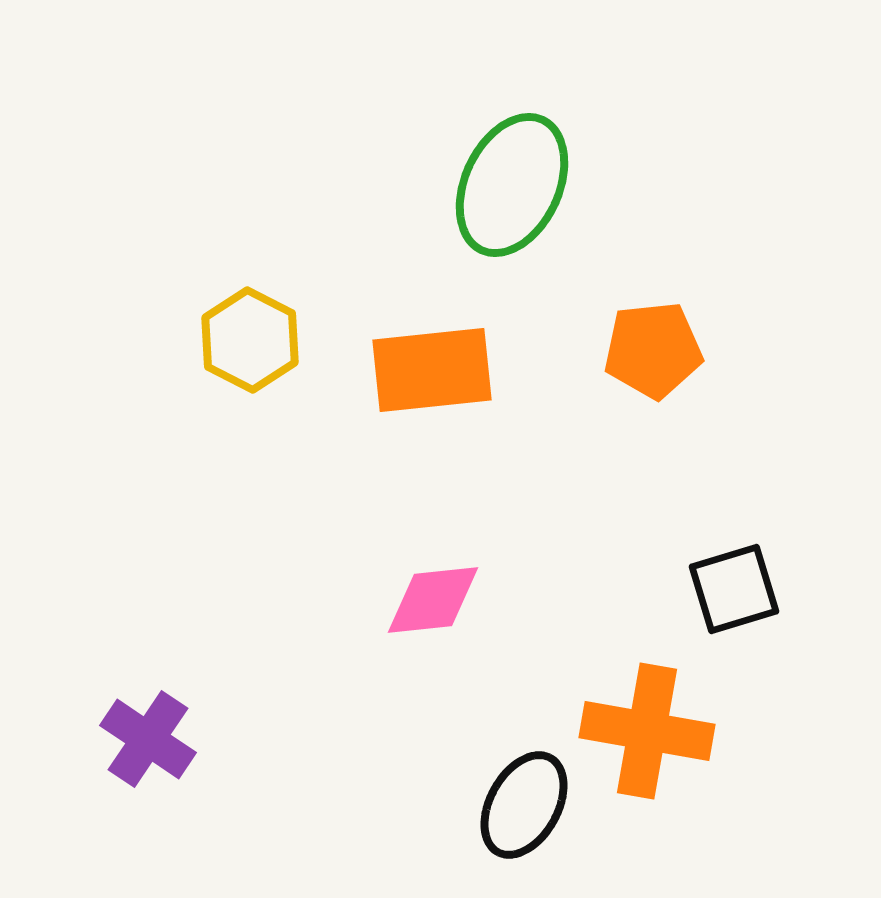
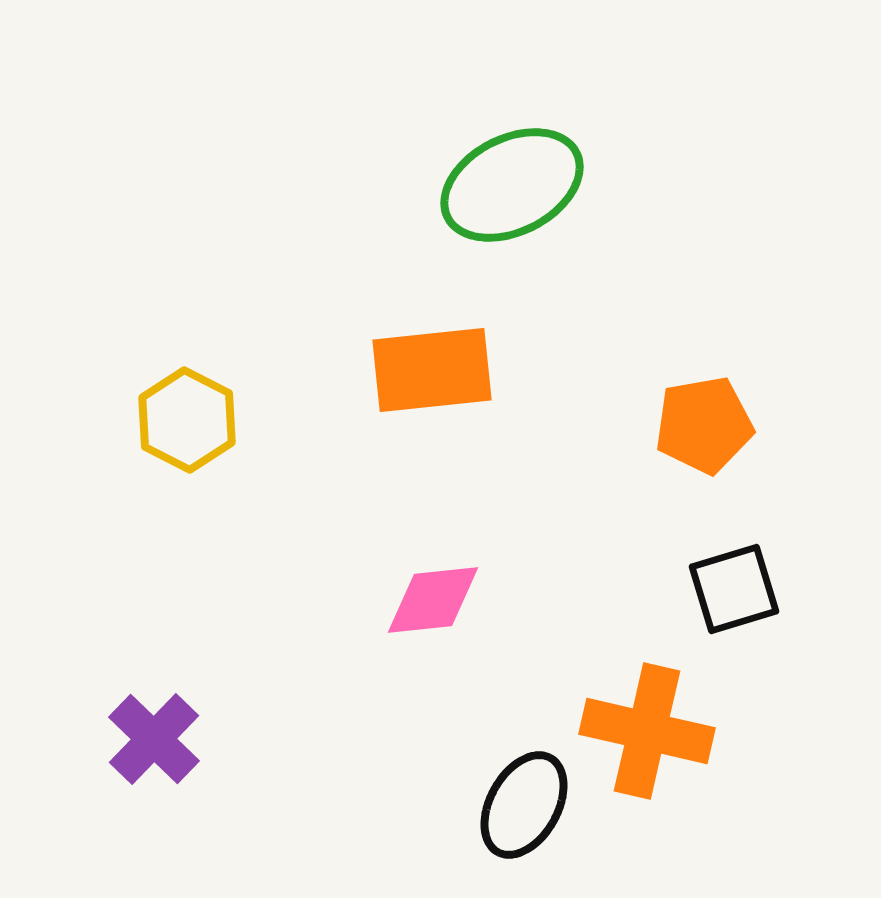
green ellipse: rotated 38 degrees clockwise
yellow hexagon: moved 63 px left, 80 px down
orange pentagon: moved 51 px right, 75 px down; rotated 4 degrees counterclockwise
orange cross: rotated 3 degrees clockwise
purple cross: moved 6 px right; rotated 10 degrees clockwise
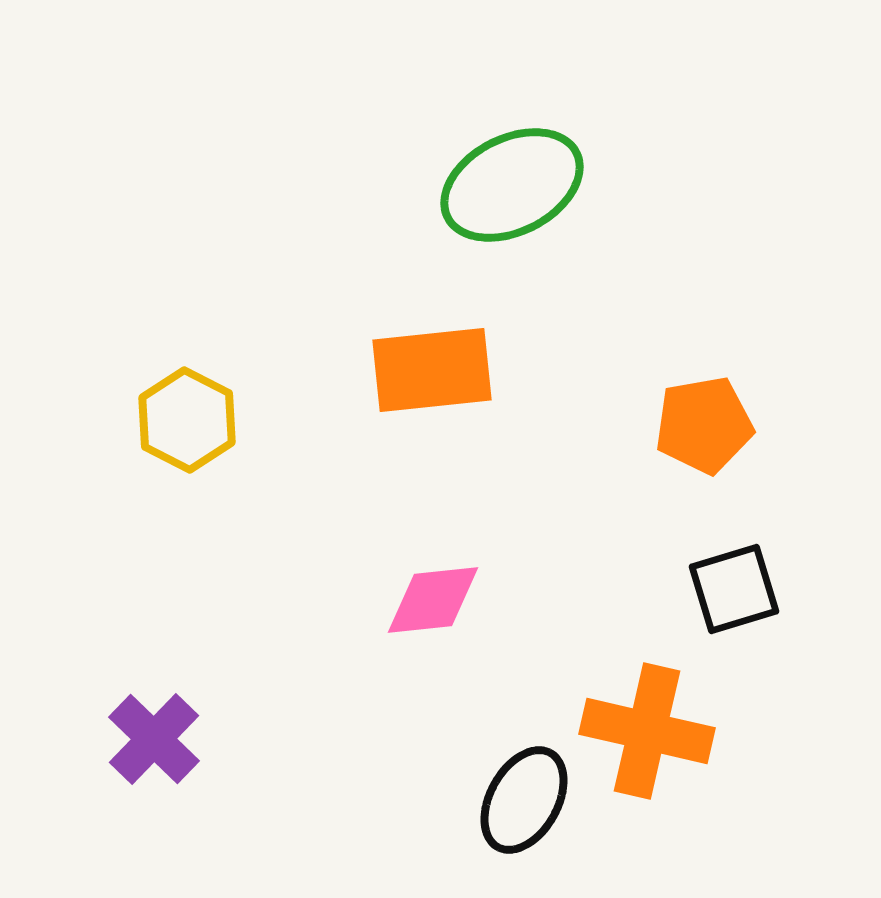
black ellipse: moved 5 px up
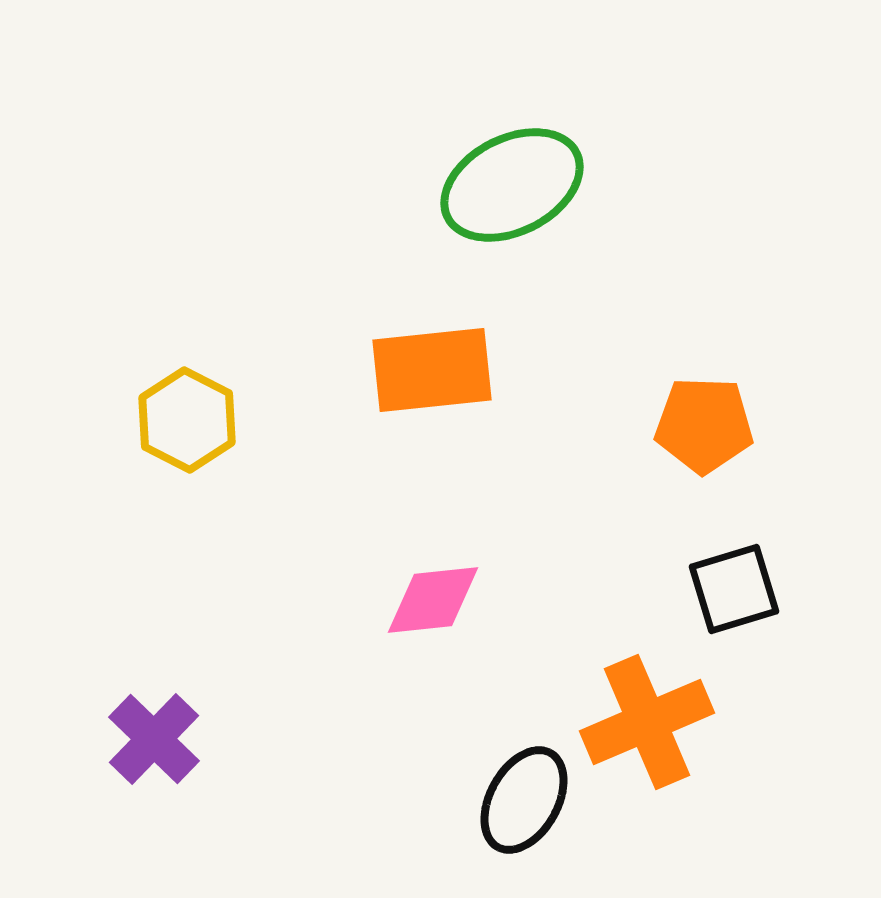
orange pentagon: rotated 12 degrees clockwise
orange cross: moved 9 px up; rotated 36 degrees counterclockwise
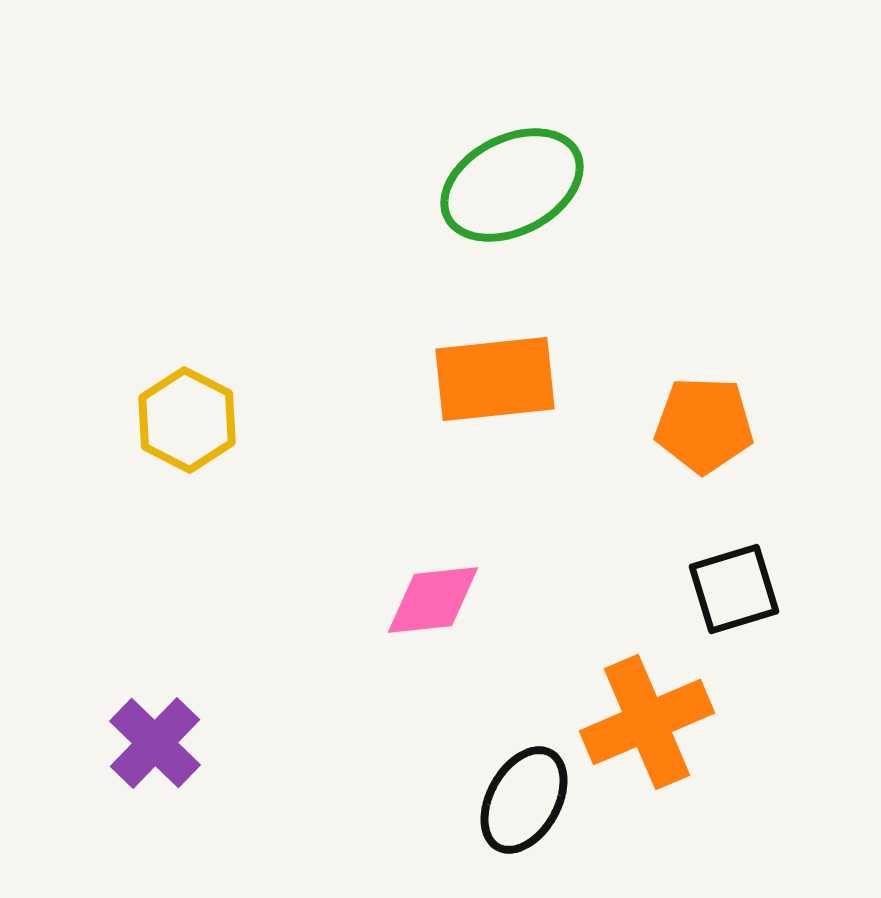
orange rectangle: moved 63 px right, 9 px down
purple cross: moved 1 px right, 4 px down
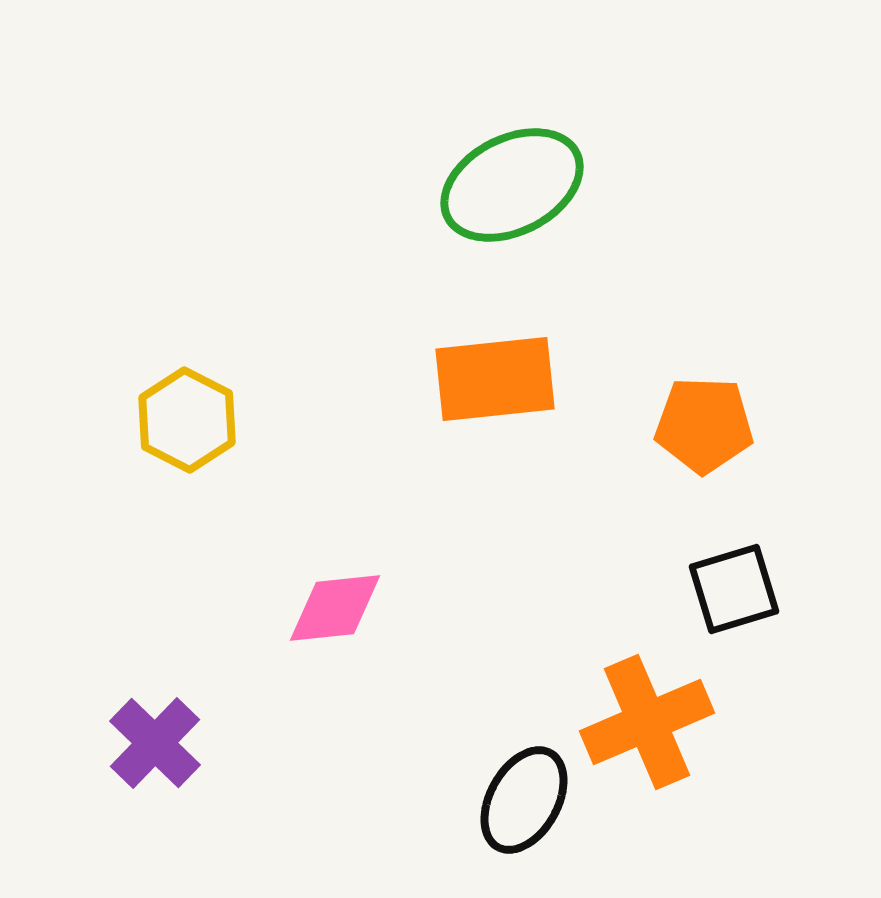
pink diamond: moved 98 px left, 8 px down
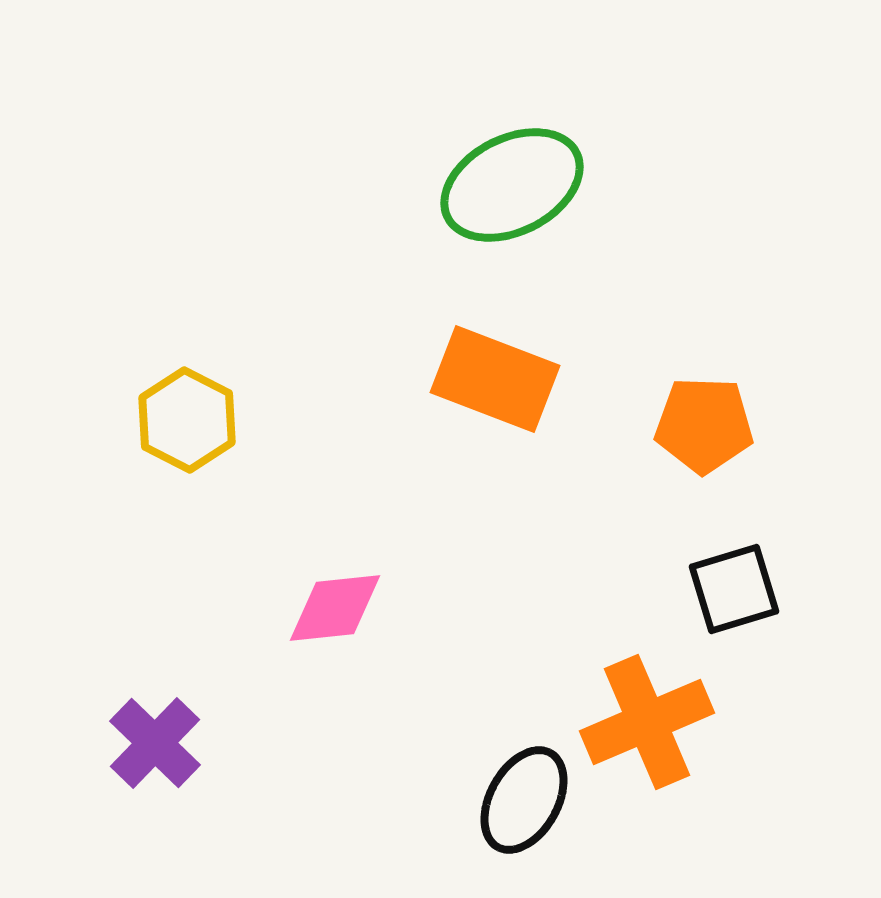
orange rectangle: rotated 27 degrees clockwise
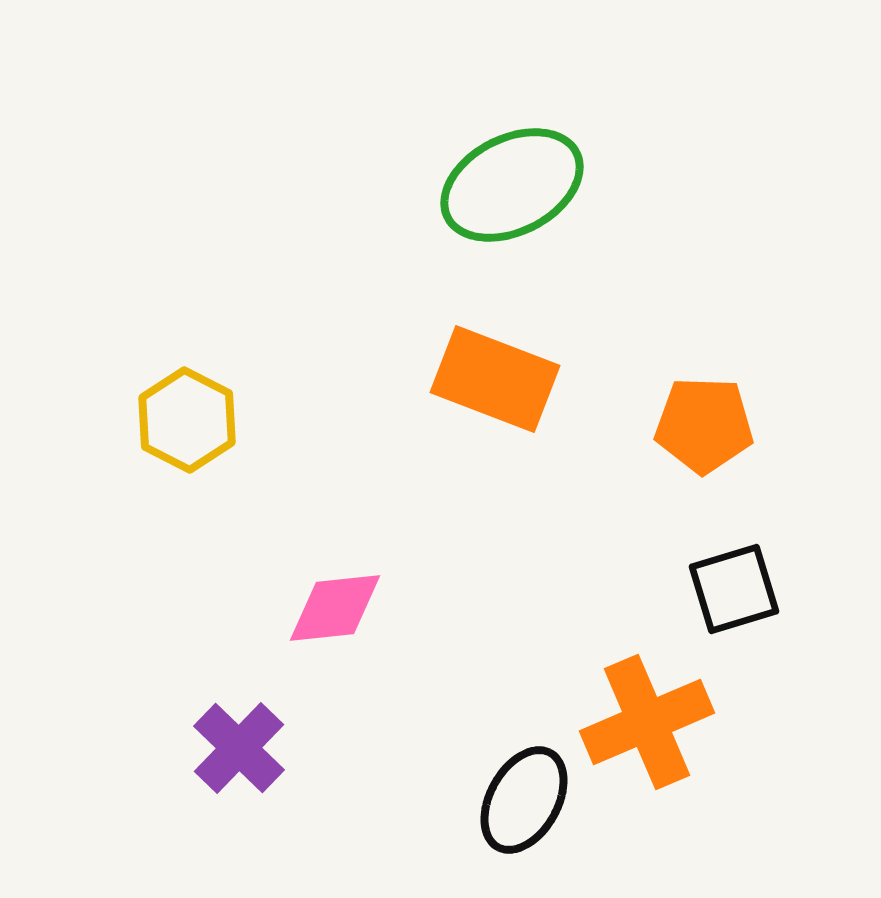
purple cross: moved 84 px right, 5 px down
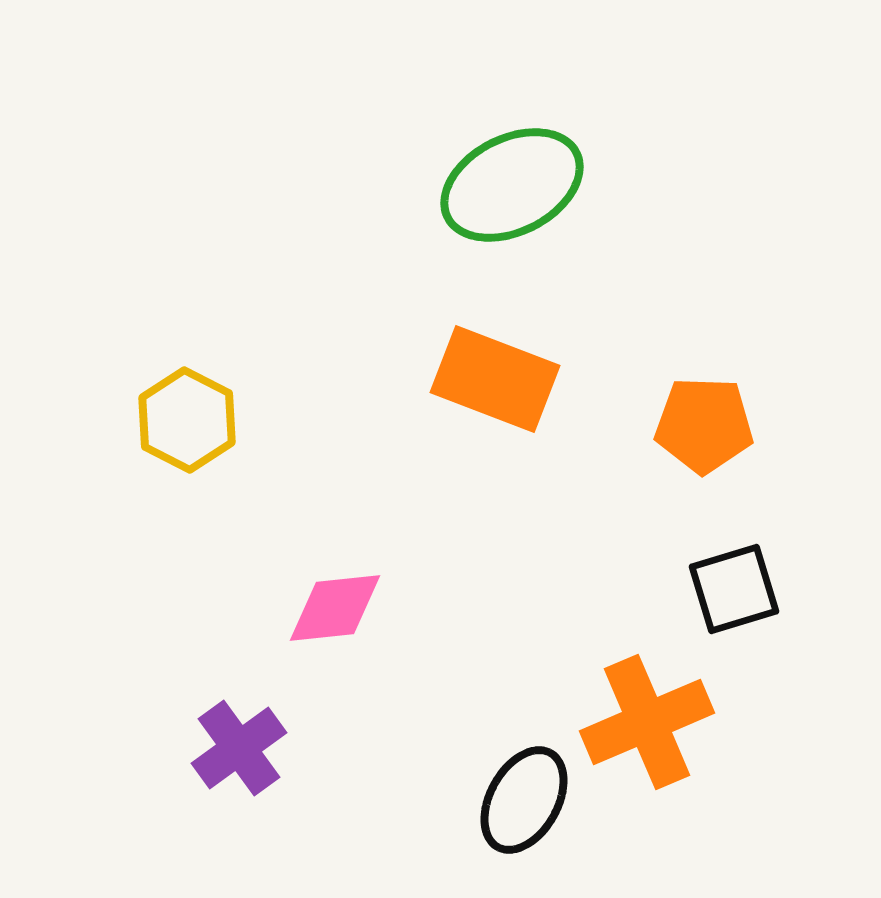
purple cross: rotated 10 degrees clockwise
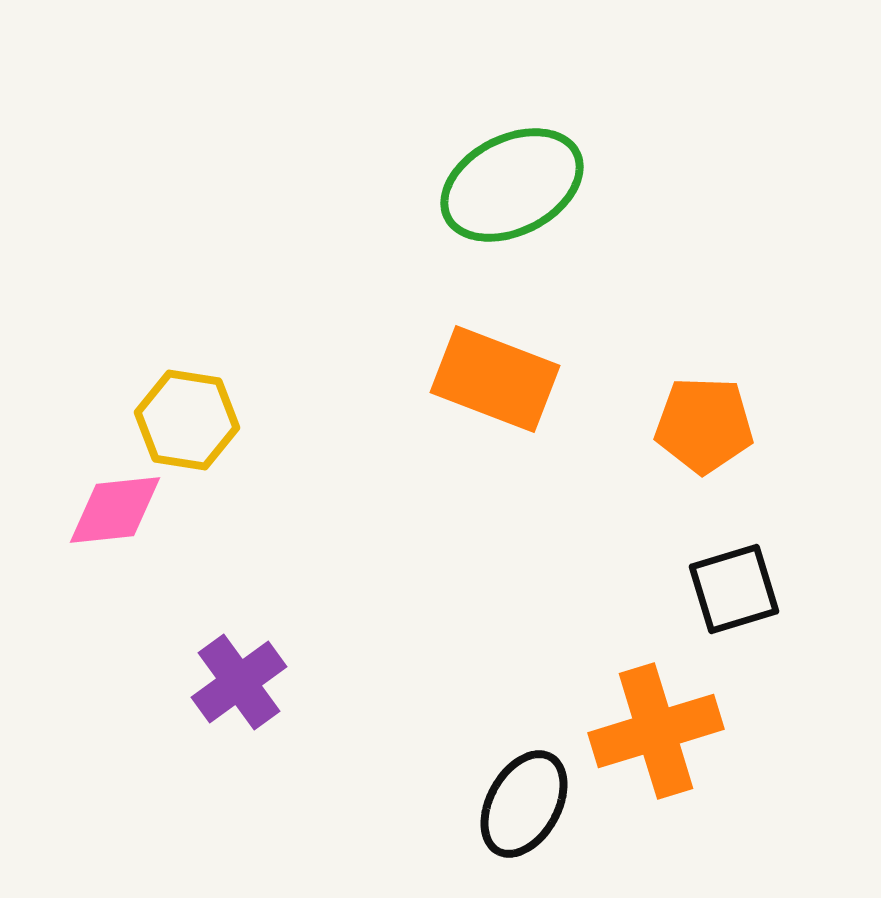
yellow hexagon: rotated 18 degrees counterclockwise
pink diamond: moved 220 px left, 98 px up
orange cross: moved 9 px right, 9 px down; rotated 6 degrees clockwise
purple cross: moved 66 px up
black ellipse: moved 4 px down
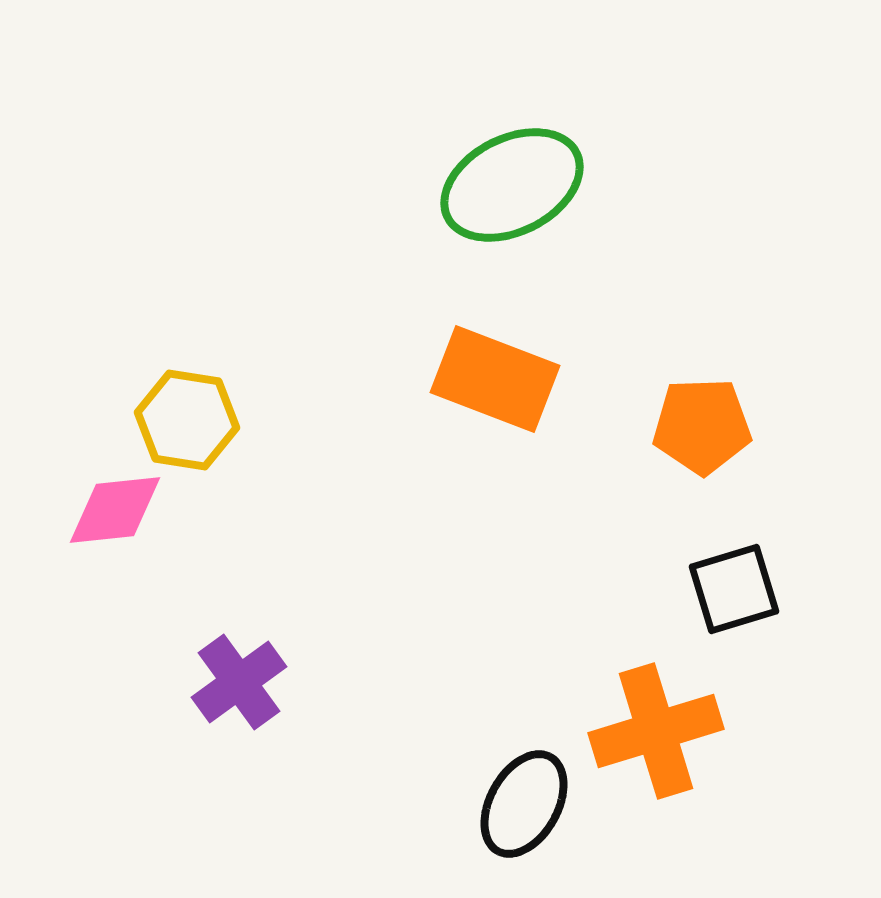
orange pentagon: moved 2 px left, 1 px down; rotated 4 degrees counterclockwise
